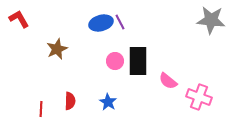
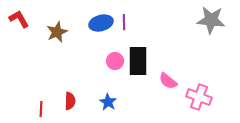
purple line: moved 4 px right; rotated 28 degrees clockwise
brown star: moved 17 px up
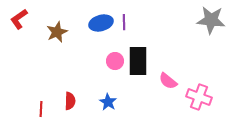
red L-shape: rotated 95 degrees counterclockwise
